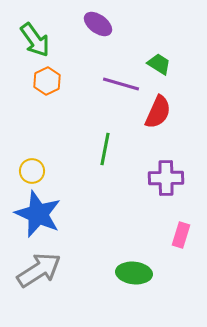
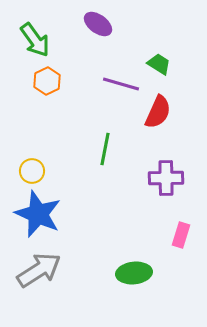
green ellipse: rotated 12 degrees counterclockwise
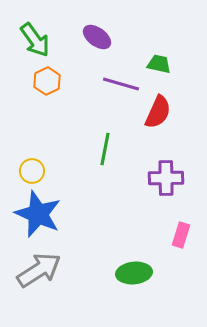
purple ellipse: moved 1 px left, 13 px down
green trapezoid: rotated 20 degrees counterclockwise
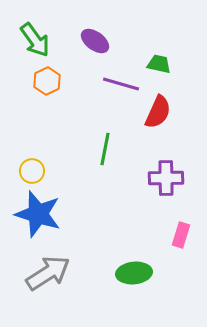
purple ellipse: moved 2 px left, 4 px down
blue star: rotated 6 degrees counterclockwise
gray arrow: moved 9 px right, 3 px down
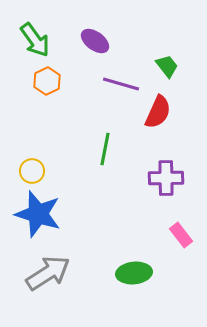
green trapezoid: moved 8 px right, 2 px down; rotated 40 degrees clockwise
pink rectangle: rotated 55 degrees counterclockwise
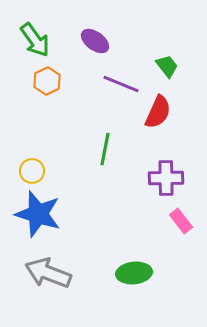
purple line: rotated 6 degrees clockwise
pink rectangle: moved 14 px up
gray arrow: rotated 126 degrees counterclockwise
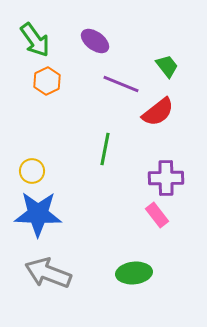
red semicircle: rotated 28 degrees clockwise
blue star: rotated 15 degrees counterclockwise
pink rectangle: moved 24 px left, 6 px up
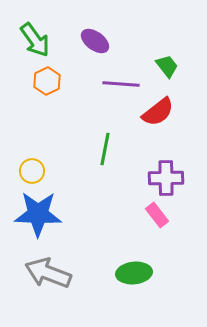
purple line: rotated 18 degrees counterclockwise
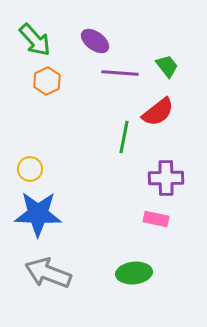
green arrow: rotated 6 degrees counterclockwise
purple line: moved 1 px left, 11 px up
green line: moved 19 px right, 12 px up
yellow circle: moved 2 px left, 2 px up
pink rectangle: moved 1 px left, 4 px down; rotated 40 degrees counterclockwise
